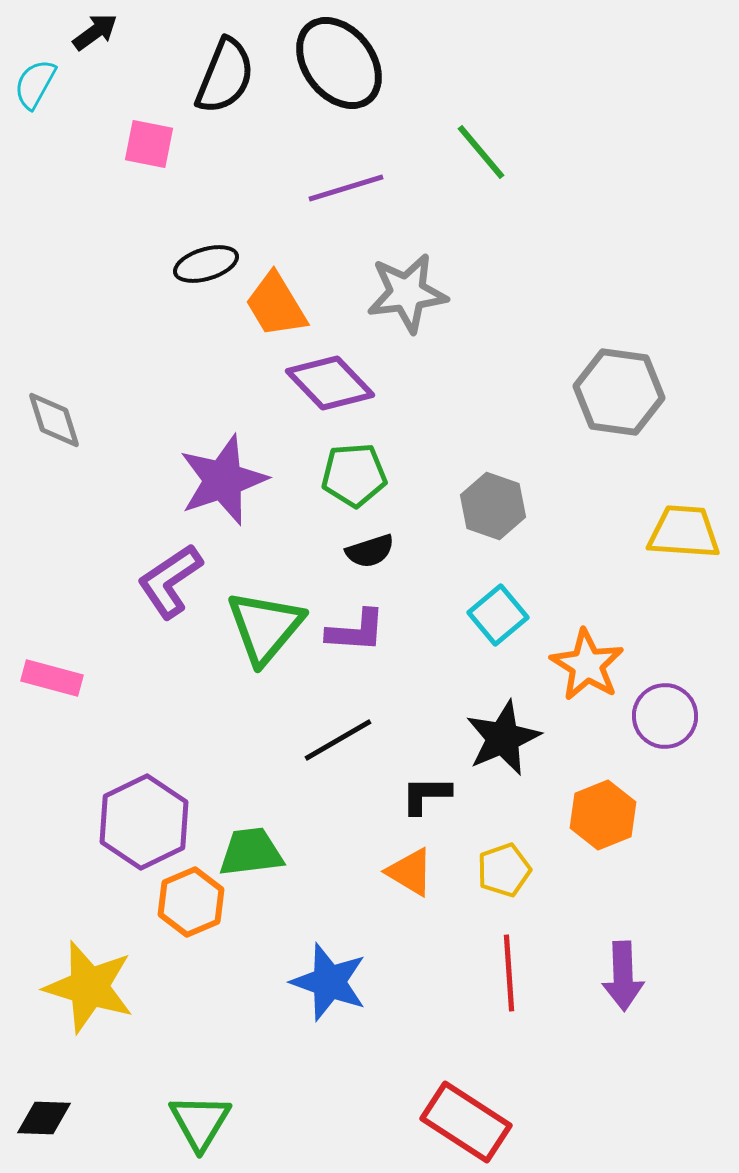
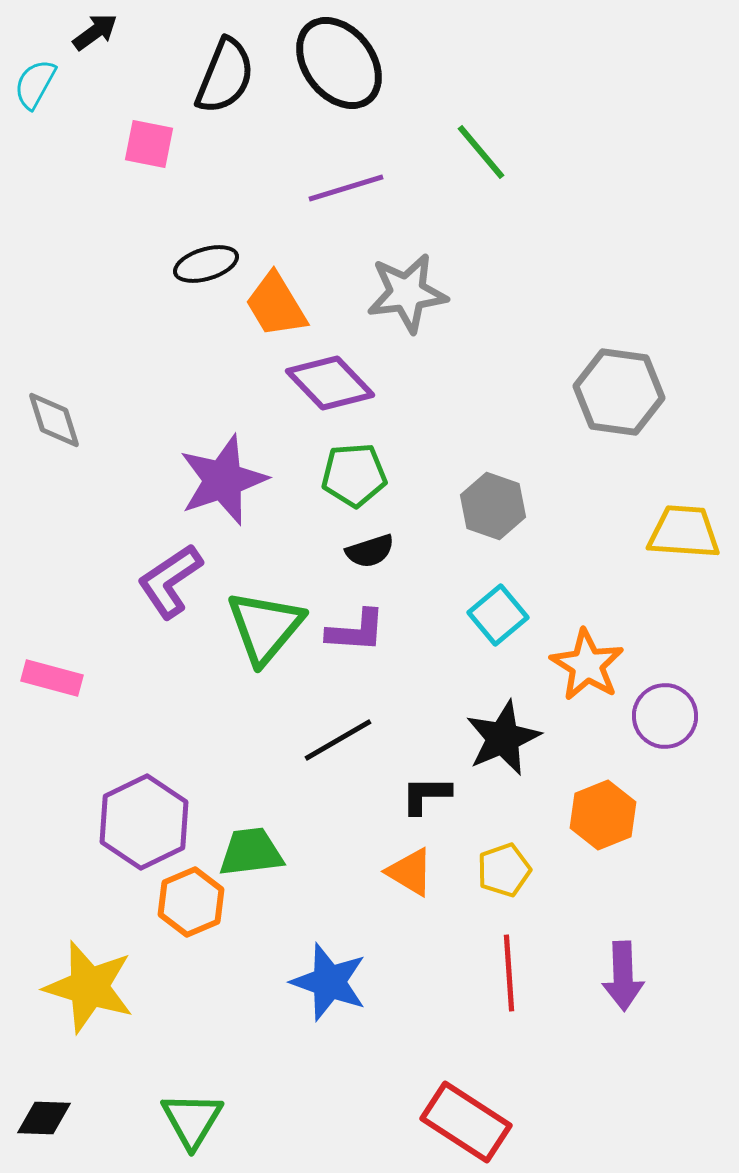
green triangle at (200, 1122): moved 8 px left, 2 px up
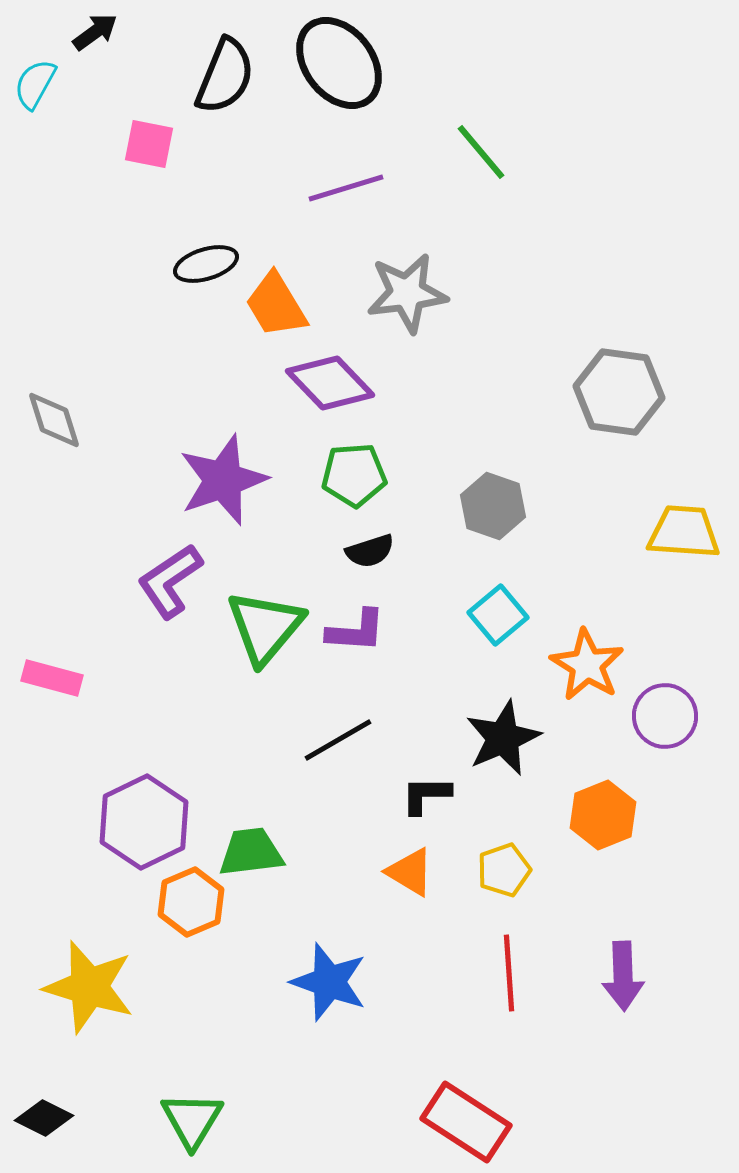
black diamond at (44, 1118): rotated 24 degrees clockwise
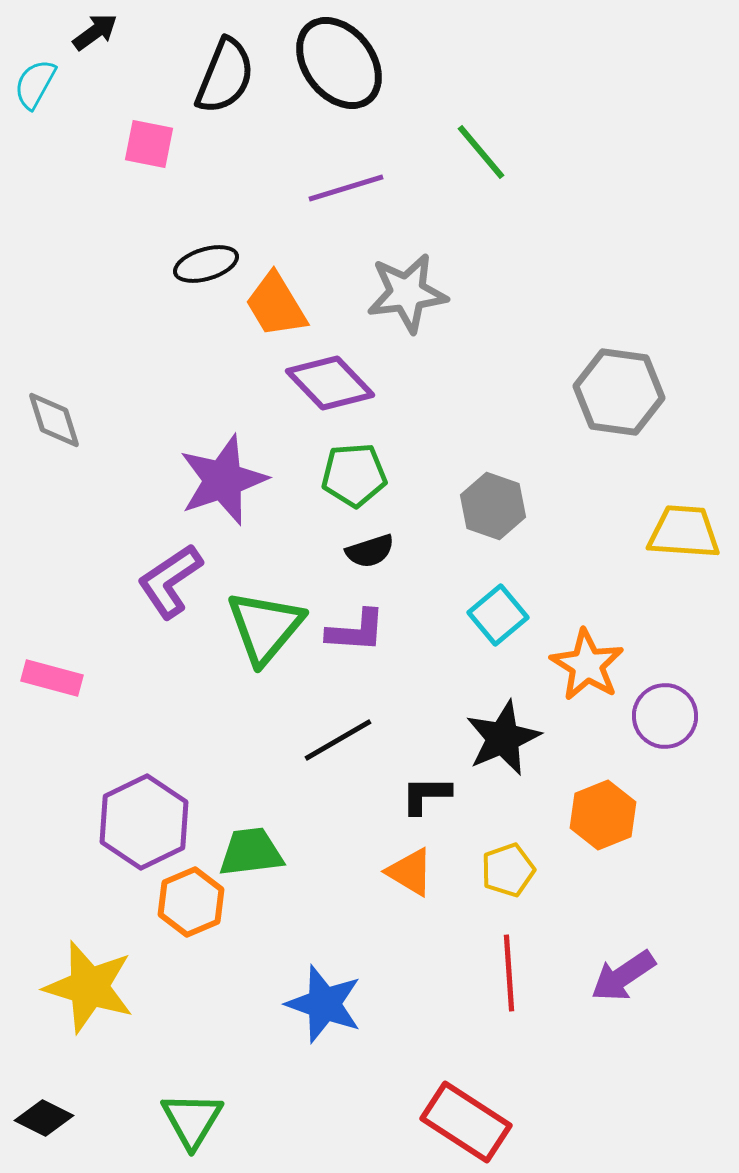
yellow pentagon at (504, 870): moved 4 px right
purple arrow at (623, 976): rotated 58 degrees clockwise
blue star at (329, 982): moved 5 px left, 22 px down
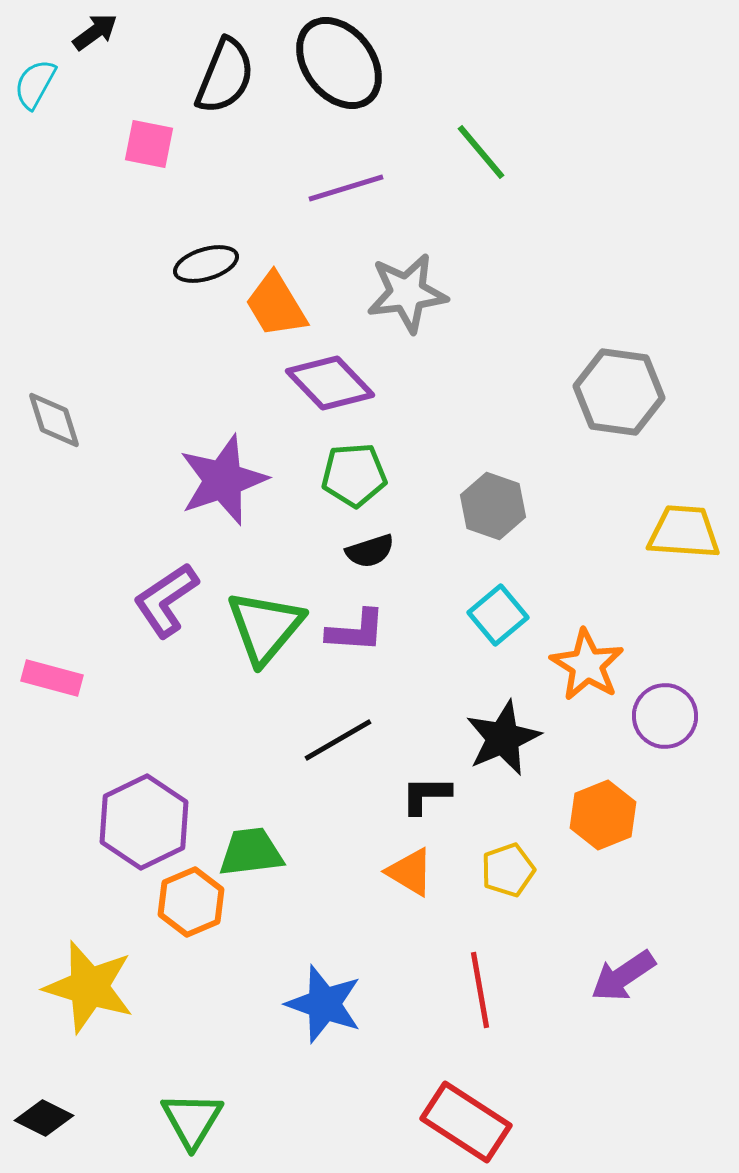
purple L-shape at (170, 581): moved 4 px left, 19 px down
red line at (509, 973): moved 29 px left, 17 px down; rotated 6 degrees counterclockwise
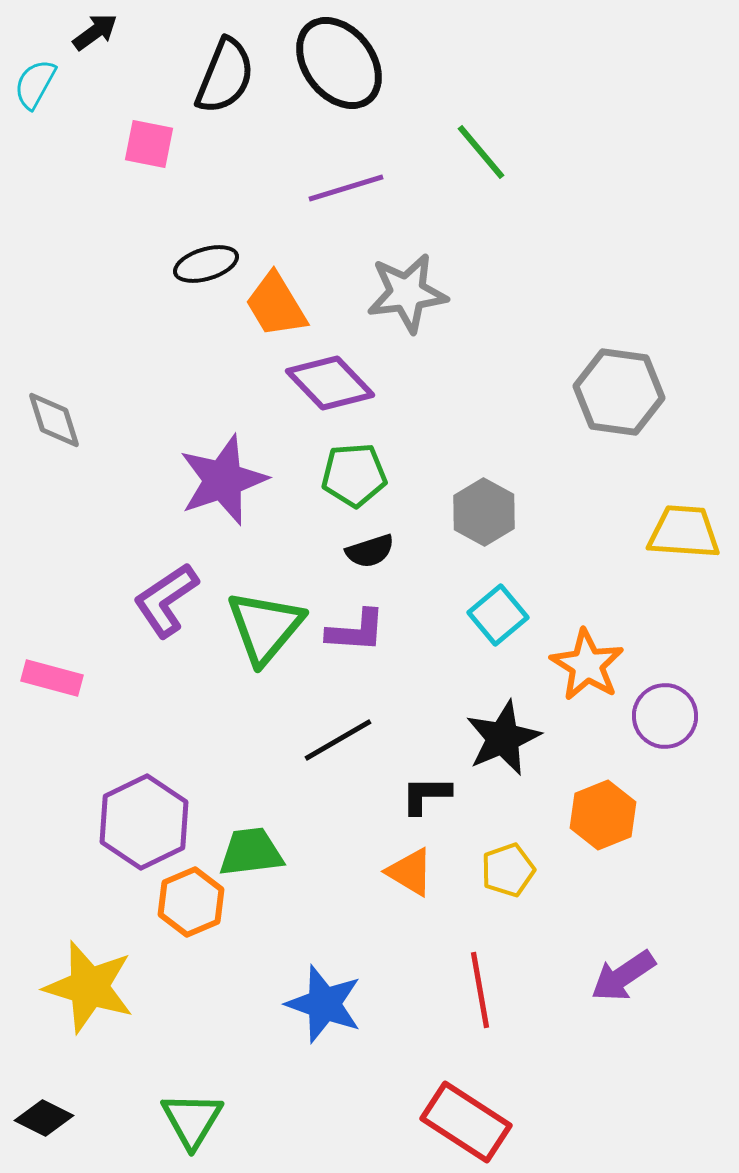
gray hexagon at (493, 506): moved 9 px left, 6 px down; rotated 10 degrees clockwise
